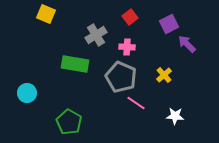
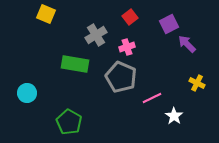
pink cross: rotated 21 degrees counterclockwise
yellow cross: moved 33 px right, 8 px down; rotated 21 degrees counterclockwise
pink line: moved 16 px right, 5 px up; rotated 60 degrees counterclockwise
white star: moved 1 px left; rotated 30 degrees clockwise
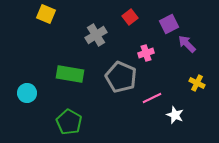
pink cross: moved 19 px right, 6 px down
green rectangle: moved 5 px left, 10 px down
white star: moved 1 px right, 1 px up; rotated 12 degrees counterclockwise
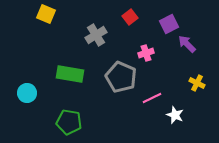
green pentagon: rotated 20 degrees counterclockwise
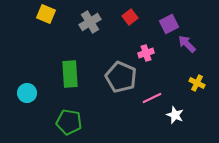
gray cross: moved 6 px left, 13 px up
green rectangle: rotated 76 degrees clockwise
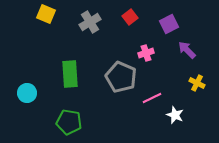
purple arrow: moved 6 px down
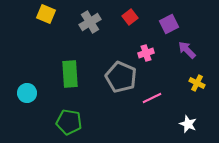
white star: moved 13 px right, 9 px down
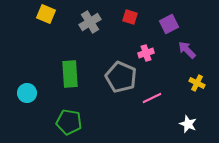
red square: rotated 35 degrees counterclockwise
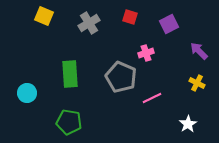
yellow square: moved 2 px left, 2 px down
gray cross: moved 1 px left, 1 px down
purple arrow: moved 12 px right, 1 px down
white star: rotated 18 degrees clockwise
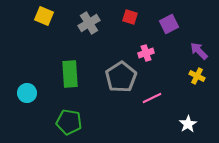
gray pentagon: rotated 16 degrees clockwise
yellow cross: moved 7 px up
